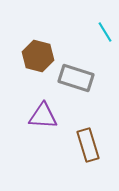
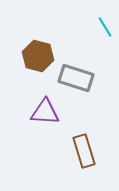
cyan line: moved 5 px up
purple triangle: moved 2 px right, 4 px up
brown rectangle: moved 4 px left, 6 px down
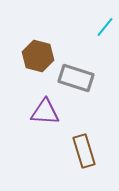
cyan line: rotated 70 degrees clockwise
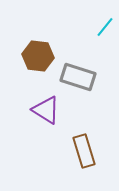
brown hexagon: rotated 8 degrees counterclockwise
gray rectangle: moved 2 px right, 1 px up
purple triangle: moved 1 px right, 2 px up; rotated 28 degrees clockwise
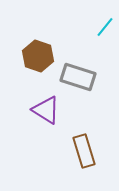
brown hexagon: rotated 12 degrees clockwise
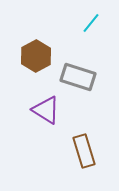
cyan line: moved 14 px left, 4 px up
brown hexagon: moved 2 px left; rotated 12 degrees clockwise
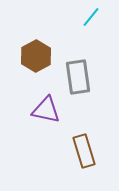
cyan line: moved 6 px up
gray rectangle: rotated 64 degrees clockwise
purple triangle: rotated 20 degrees counterclockwise
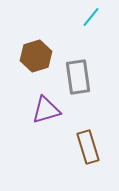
brown hexagon: rotated 12 degrees clockwise
purple triangle: rotated 28 degrees counterclockwise
brown rectangle: moved 4 px right, 4 px up
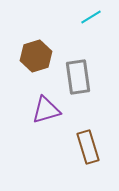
cyan line: rotated 20 degrees clockwise
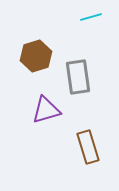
cyan line: rotated 15 degrees clockwise
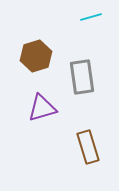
gray rectangle: moved 4 px right
purple triangle: moved 4 px left, 2 px up
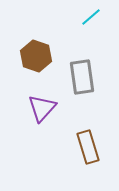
cyan line: rotated 25 degrees counterclockwise
brown hexagon: rotated 24 degrees counterclockwise
purple triangle: rotated 32 degrees counterclockwise
